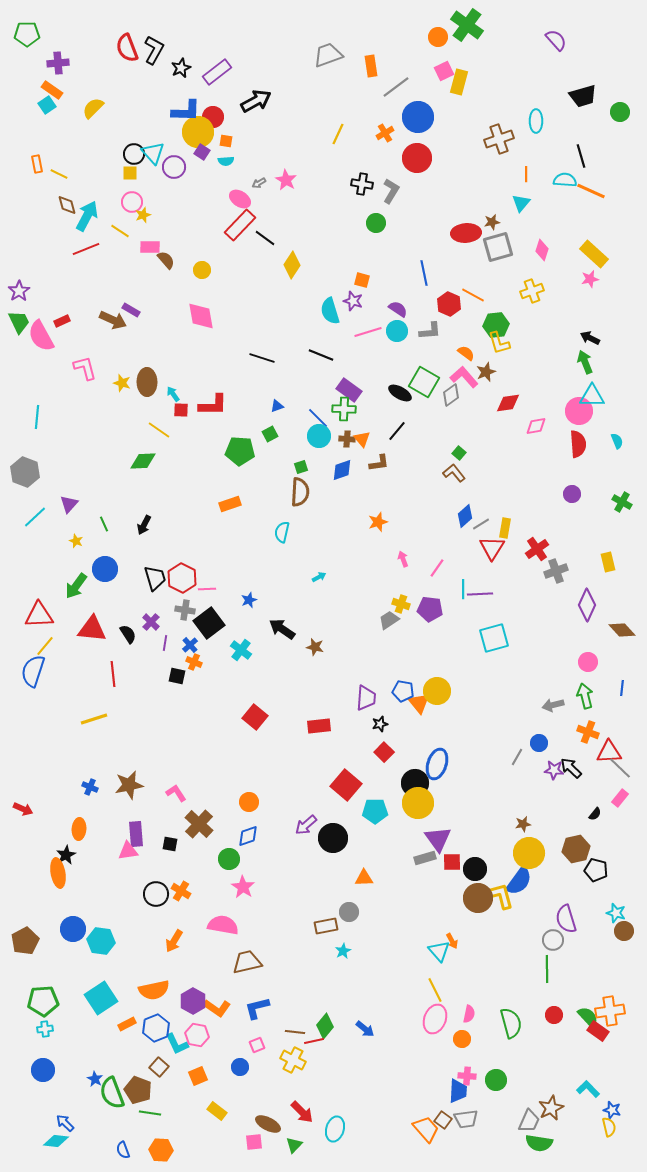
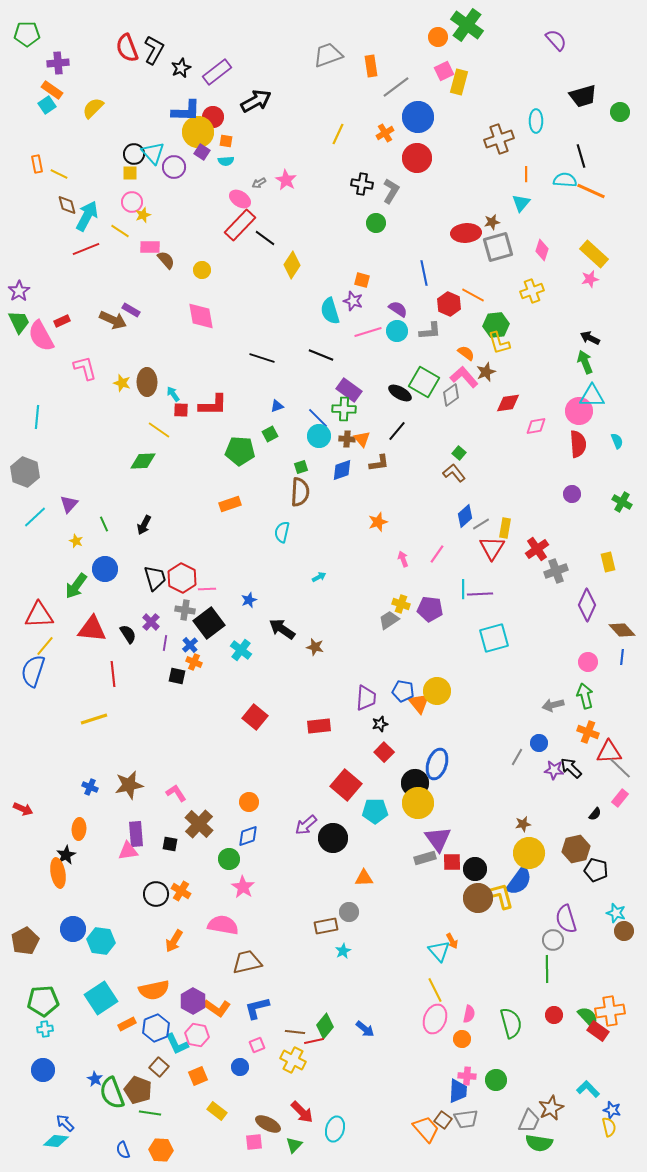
pink line at (437, 568): moved 14 px up
blue line at (622, 688): moved 31 px up
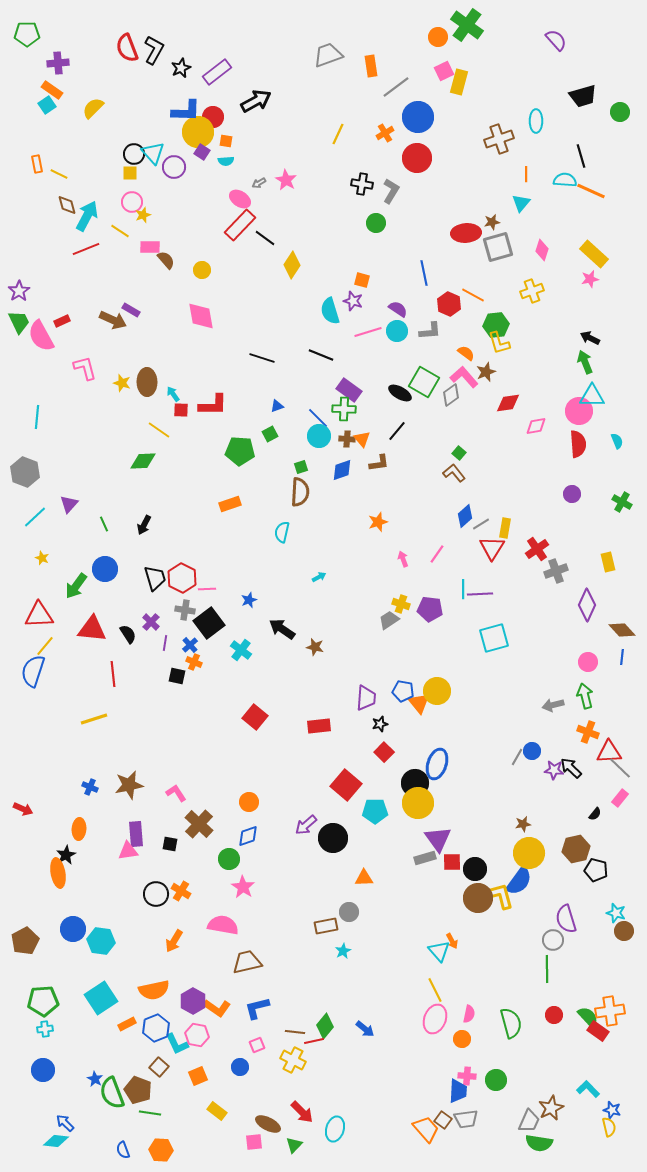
yellow star at (76, 541): moved 34 px left, 17 px down
blue circle at (539, 743): moved 7 px left, 8 px down
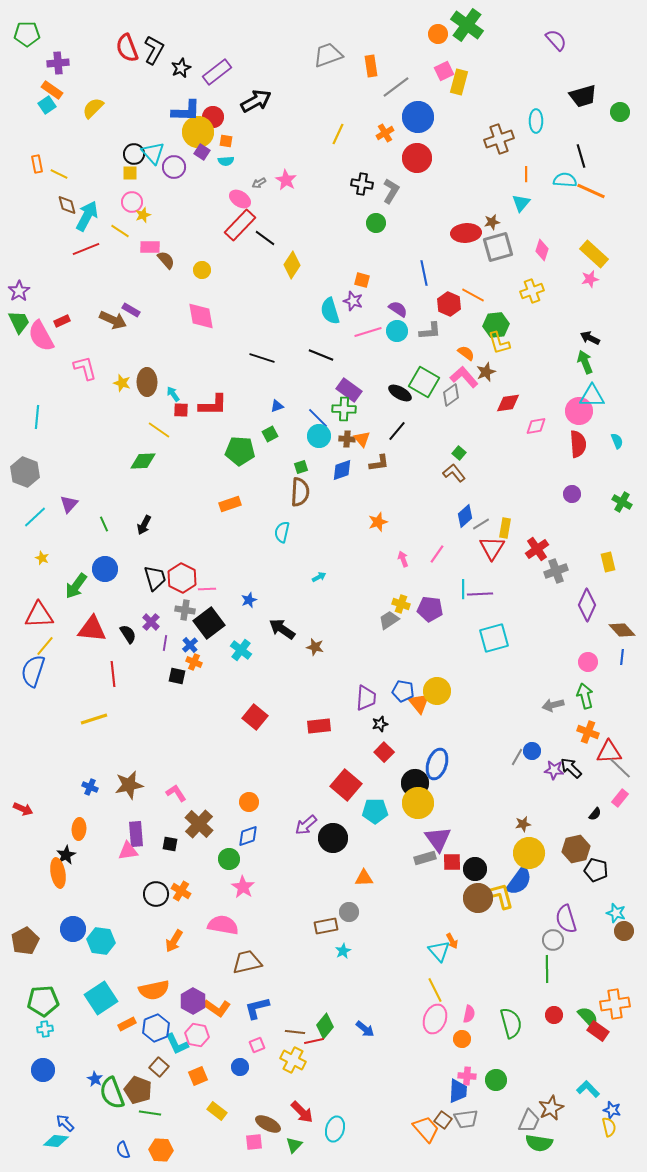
orange circle at (438, 37): moved 3 px up
orange cross at (610, 1011): moved 5 px right, 7 px up
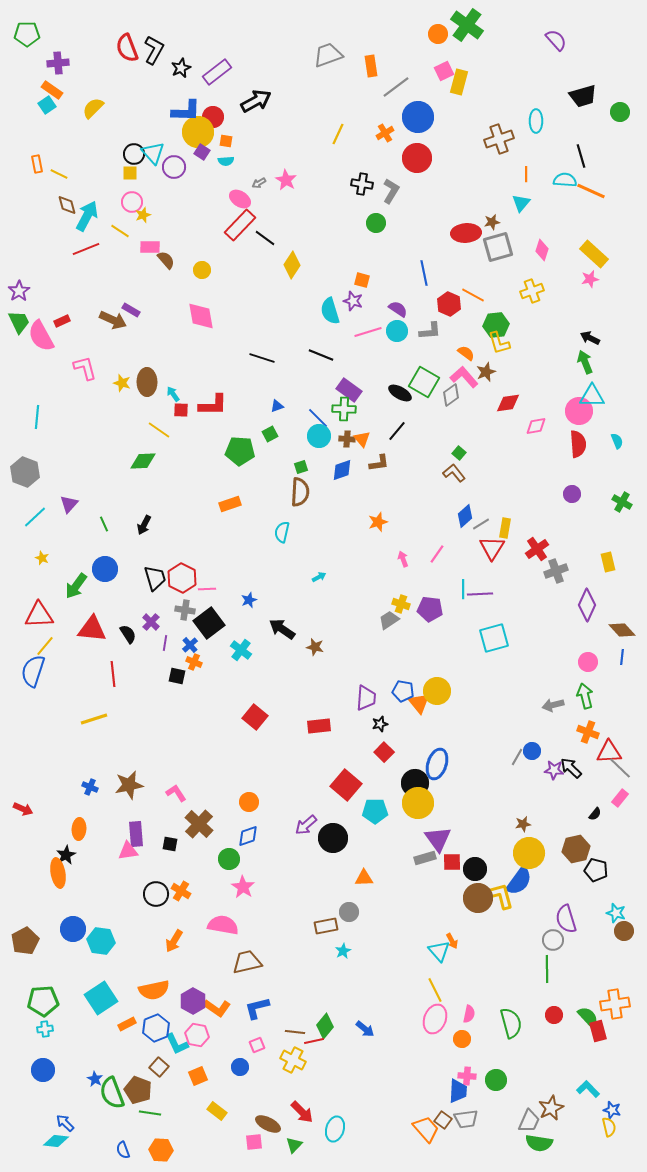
red rectangle at (598, 1031): rotated 40 degrees clockwise
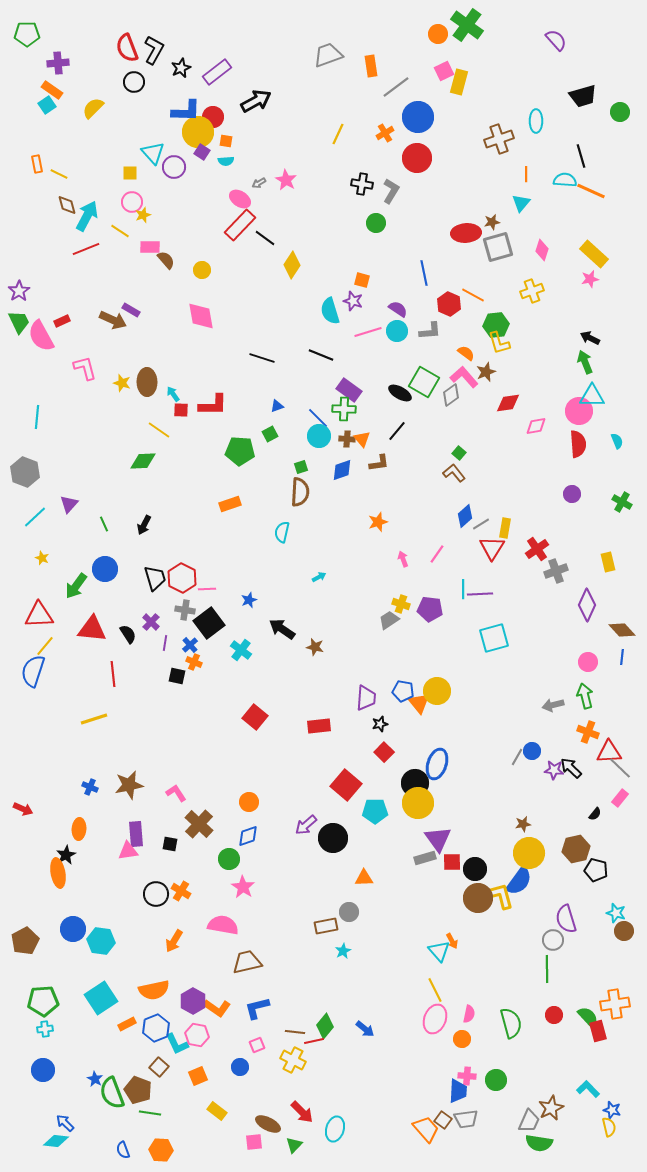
black circle at (134, 154): moved 72 px up
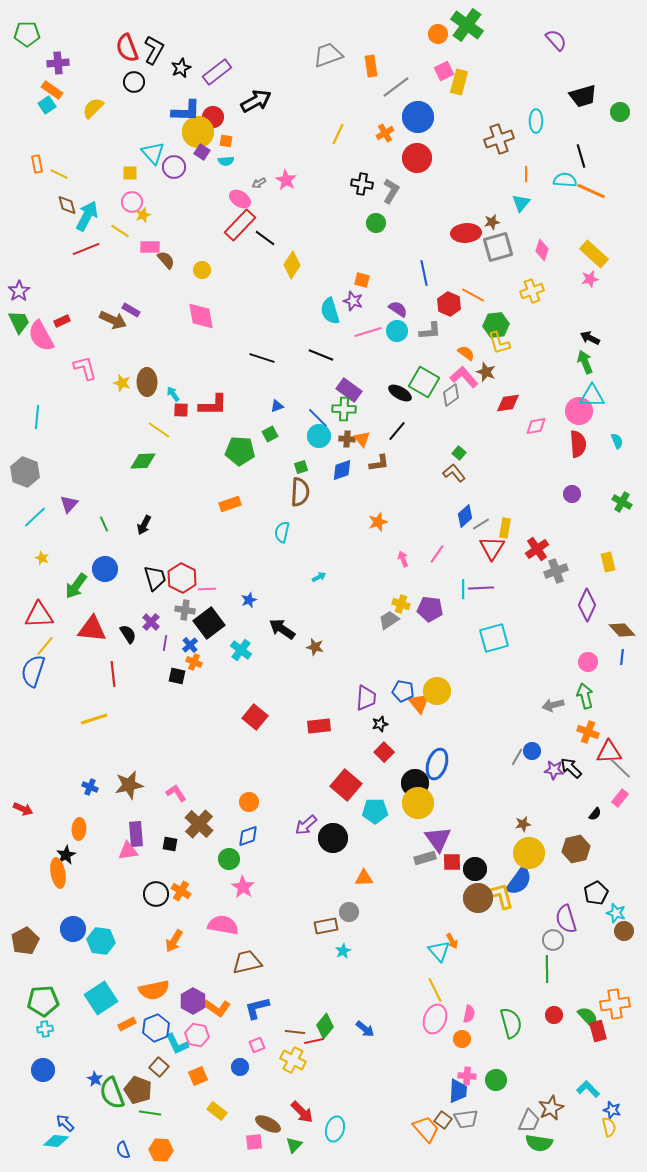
brown star at (486, 372): rotated 30 degrees counterclockwise
purple line at (480, 594): moved 1 px right, 6 px up
black pentagon at (596, 870): moved 23 px down; rotated 30 degrees clockwise
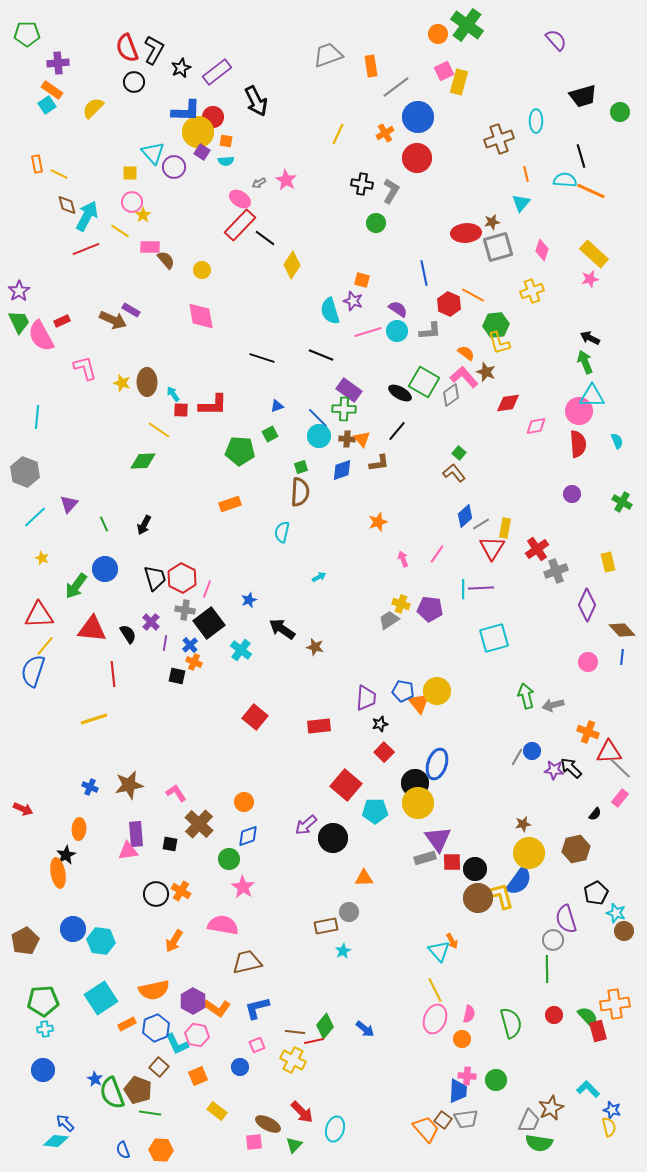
black arrow at (256, 101): rotated 92 degrees clockwise
orange line at (526, 174): rotated 14 degrees counterclockwise
yellow star at (143, 215): rotated 14 degrees counterclockwise
pink line at (207, 589): rotated 66 degrees counterclockwise
green arrow at (585, 696): moved 59 px left
orange circle at (249, 802): moved 5 px left
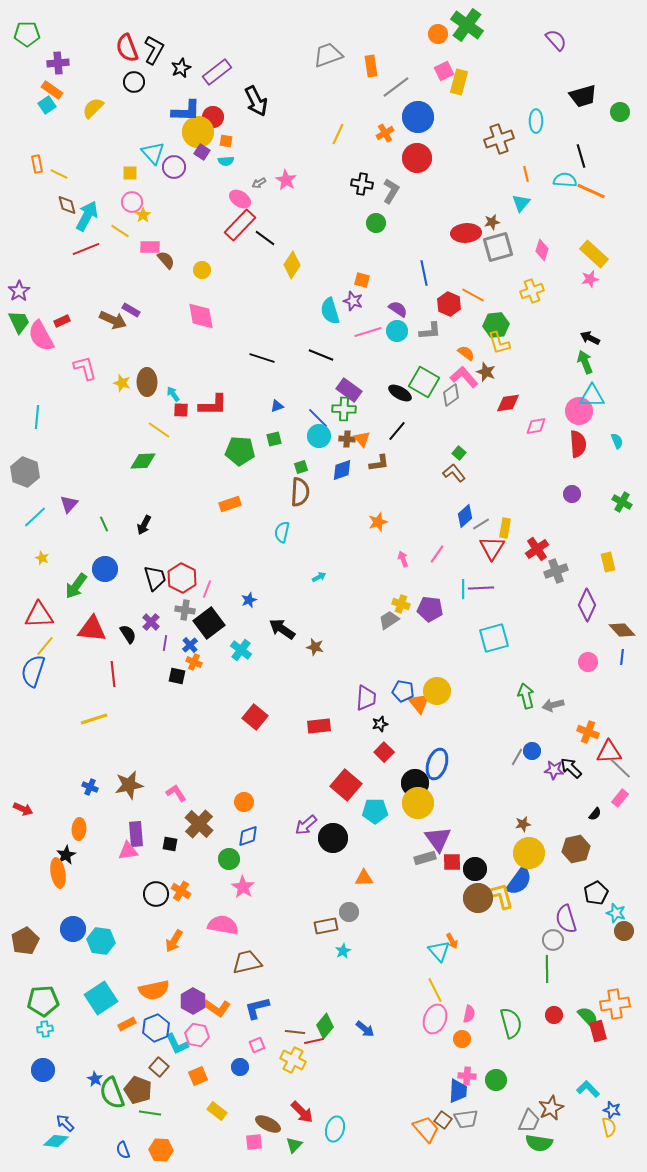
green square at (270, 434): moved 4 px right, 5 px down; rotated 14 degrees clockwise
